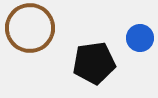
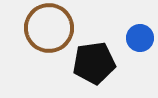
brown circle: moved 19 px right
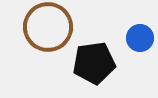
brown circle: moved 1 px left, 1 px up
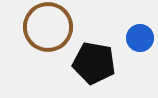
black pentagon: rotated 18 degrees clockwise
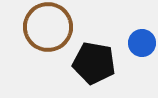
blue circle: moved 2 px right, 5 px down
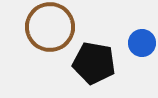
brown circle: moved 2 px right
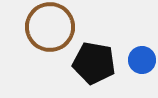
blue circle: moved 17 px down
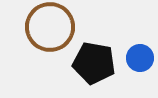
blue circle: moved 2 px left, 2 px up
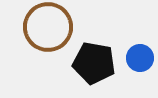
brown circle: moved 2 px left
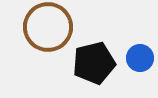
black pentagon: rotated 24 degrees counterclockwise
